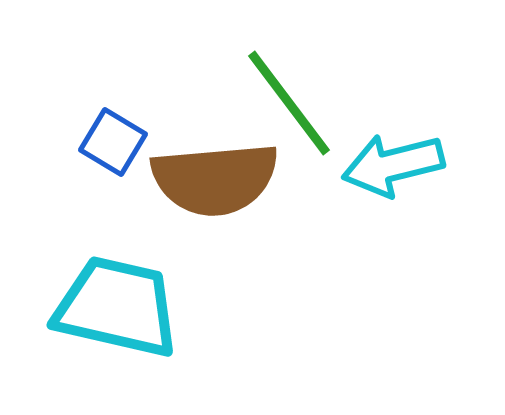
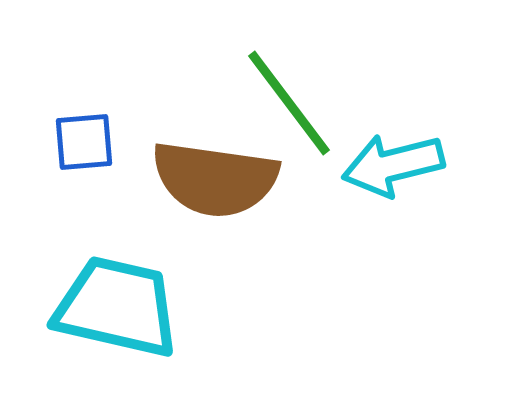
blue square: moved 29 px left; rotated 36 degrees counterclockwise
brown semicircle: rotated 13 degrees clockwise
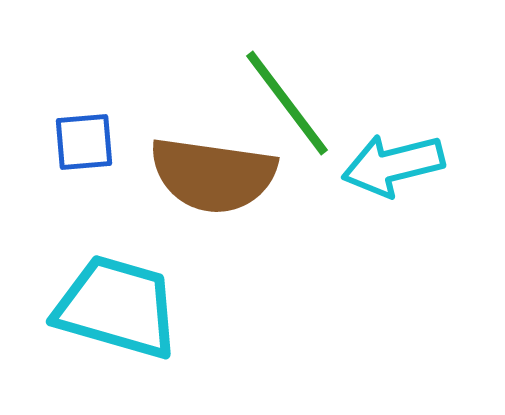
green line: moved 2 px left
brown semicircle: moved 2 px left, 4 px up
cyan trapezoid: rotated 3 degrees clockwise
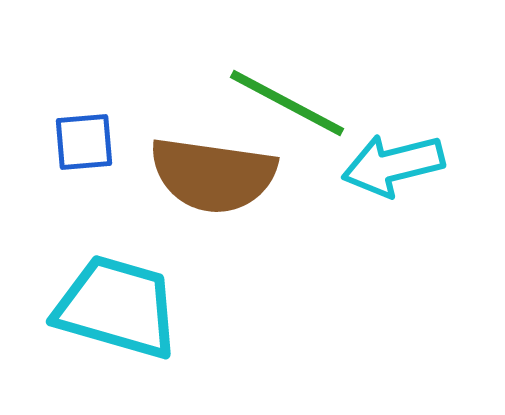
green line: rotated 25 degrees counterclockwise
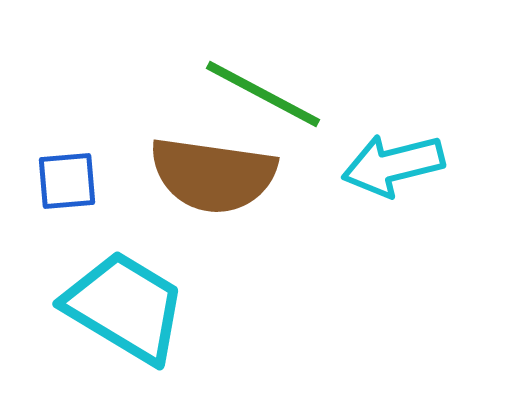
green line: moved 24 px left, 9 px up
blue square: moved 17 px left, 39 px down
cyan trapezoid: moved 8 px right; rotated 15 degrees clockwise
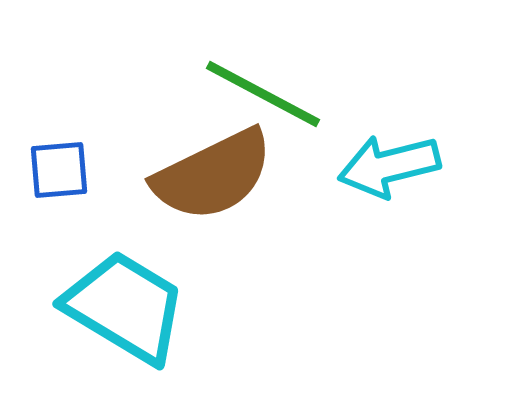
cyan arrow: moved 4 px left, 1 px down
brown semicircle: rotated 34 degrees counterclockwise
blue square: moved 8 px left, 11 px up
